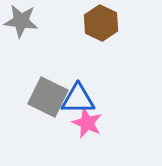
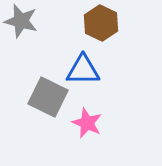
gray star: rotated 8 degrees clockwise
blue triangle: moved 5 px right, 29 px up
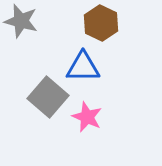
blue triangle: moved 3 px up
gray square: rotated 15 degrees clockwise
pink star: moved 6 px up
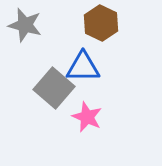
gray star: moved 4 px right, 4 px down
gray square: moved 6 px right, 9 px up
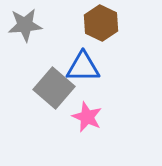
gray star: rotated 20 degrees counterclockwise
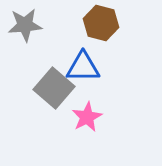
brown hexagon: rotated 12 degrees counterclockwise
pink star: rotated 20 degrees clockwise
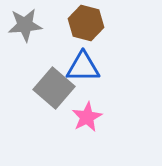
brown hexagon: moved 15 px left
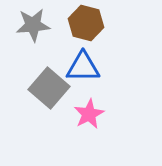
gray star: moved 8 px right
gray square: moved 5 px left
pink star: moved 2 px right, 3 px up
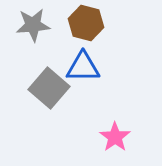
pink star: moved 26 px right, 23 px down; rotated 8 degrees counterclockwise
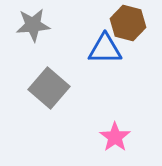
brown hexagon: moved 42 px right
blue triangle: moved 22 px right, 18 px up
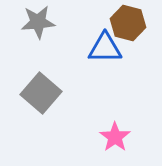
gray star: moved 5 px right, 3 px up
blue triangle: moved 1 px up
gray square: moved 8 px left, 5 px down
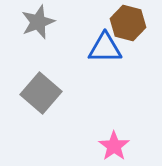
gray star: rotated 16 degrees counterclockwise
pink star: moved 1 px left, 9 px down
